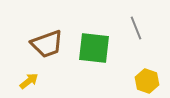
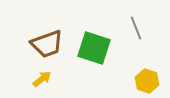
green square: rotated 12 degrees clockwise
yellow arrow: moved 13 px right, 2 px up
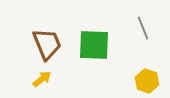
gray line: moved 7 px right
brown trapezoid: rotated 92 degrees counterclockwise
green square: moved 3 px up; rotated 16 degrees counterclockwise
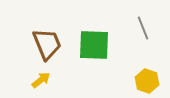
yellow arrow: moved 1 px left, 1 px down
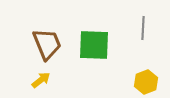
gray line: rotated 25 degrees clockwise
yellow hexagon: moved 1 px left, 1 px down; rotated 20 degrees clockwise
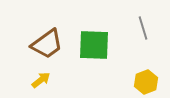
gray line: rotated 20 degrees counterclockwise
brown trapezoid: rotated 76 degrees clockwise
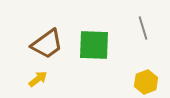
yellow arrow: moved 3 px left, 1 px up
